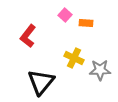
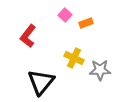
orange rectangle: rotated 24 degrees counterclockwise
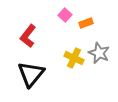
gray star: moved 1 px left, 17 px up; rotated 25 degrees clockwise
black triangle: moved 10 px left, 8 px up
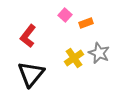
yellow cross: rotated 30 degrees clockwise
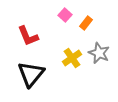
orange rectangle: rotated 32 degrees counterclockwise
red L-shape: rotated 60 degrees counterclockwise
yellow cross: moved 2 px left
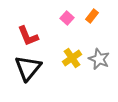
pink square: moved 2 px right, 3 px down
orange rectangle: moved 6 px right, 7 px up
gray star: moved 6 px down
black triangle: moved 3 px left, 6 px up
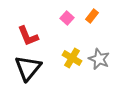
yellow cross: rotated 24 degrees counterclockwise
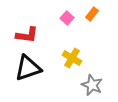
orange rectangle: moved 2 px up
red L-shape: moved 1 px left, 1 px up; rotated 60 degrees counterclockwise
gray star: moved 7 px left, 26 px down
black triangle: rotated 32 degrees clockwise
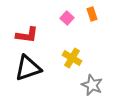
orange rectangle: rotated 56 degrees counterclockwise
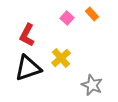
orange rectangle: rotated 24 degrees counterclockwise
red L-shape: rotated 110 degrees clockwise
yellow cross: moved 11 px left; rotated 18 degrees clockwise
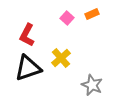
orange rectangle: rotated 72 degrees counterclockwise
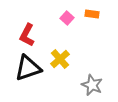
orange rectangle: rotated 32 degrees clockwise
yellow cross: moved 1 px left, 1 px down
